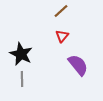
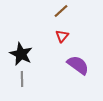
purple semicircle: rotated 15 degrees counterclockwise
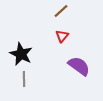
purple semicircle: moved 1 px right, 1 px down
gray line: moved 2 px right
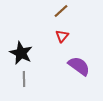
black star: moved 1 px up
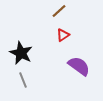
brown line: moved 2 px left
red triangle: moved 1 px right, 1 px up; rotated 16 degrees clockwise
gray line: moved 1 px left, 1 px down; rotated 21 degrees counterclockwise
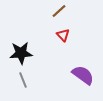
red triangle: rotated 40 degrees counterclockwise
black star: rotated 30 degrees counterclockwise
purple semicircle: moved 4 px right, 9 px down
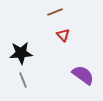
brown line: moved 4 px left, 1 px down; rotated 21 degrees clockwise
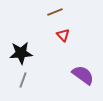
gray line: rotated 42 degrees clockwise
